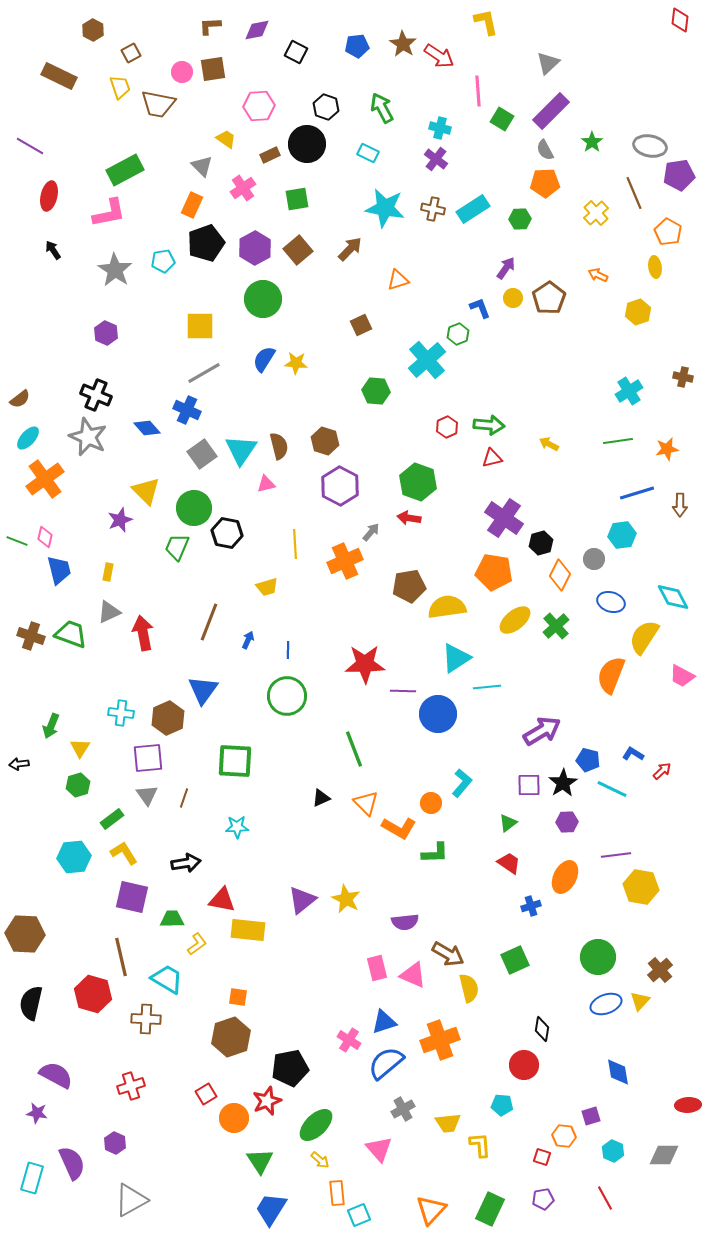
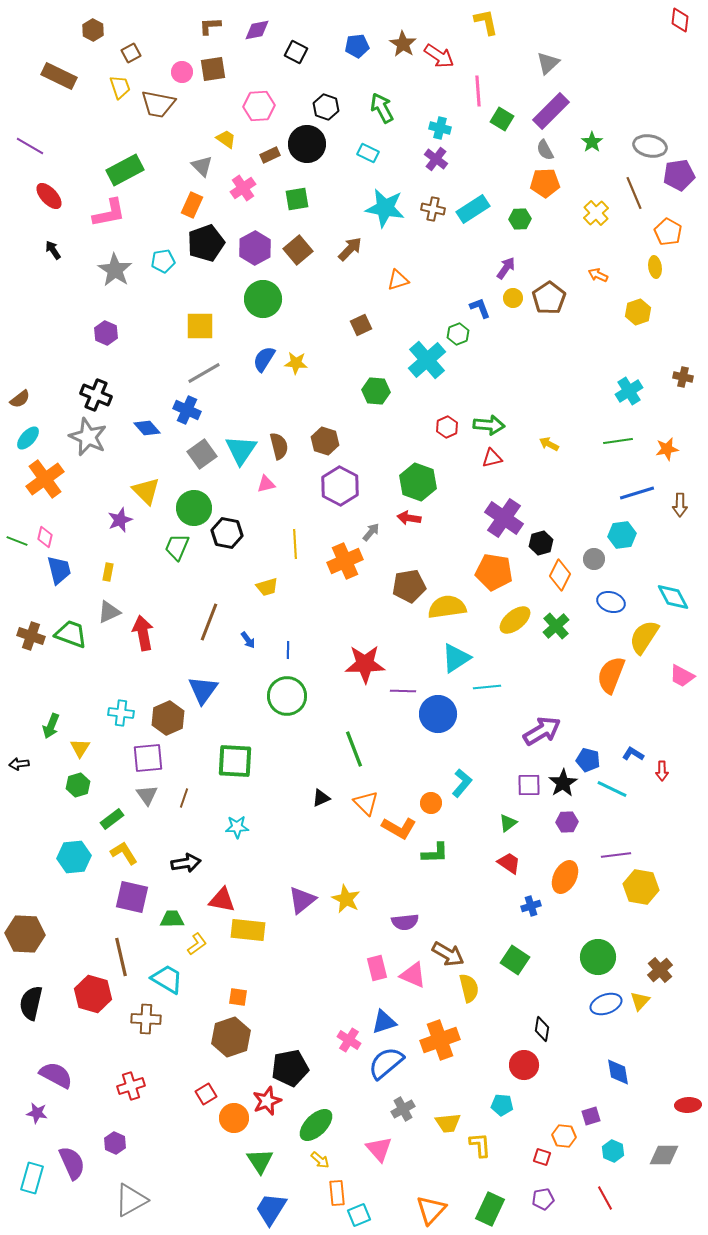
red ellipse at (49, 196): rotated 56 degrees counterclockwise
blue arrow at (248, 640): rotated 120 degrees clockwise
red arrow at (662, 771): rotated 132 degrees clockwise
green square at (515, 960): rotated 32 degrees counterclockwise
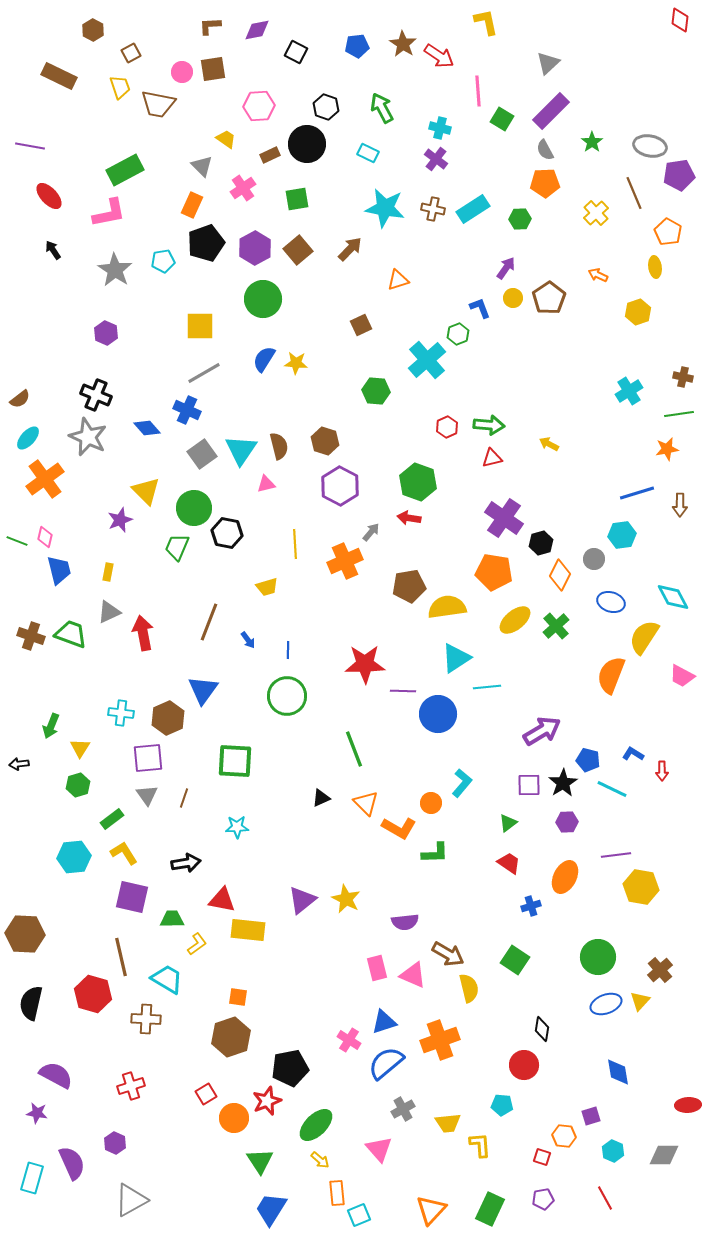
purple line at (30, 146): rotated 20 degrees counterclockwise
green line at (618, 441): moved 61 px right, 27 px up
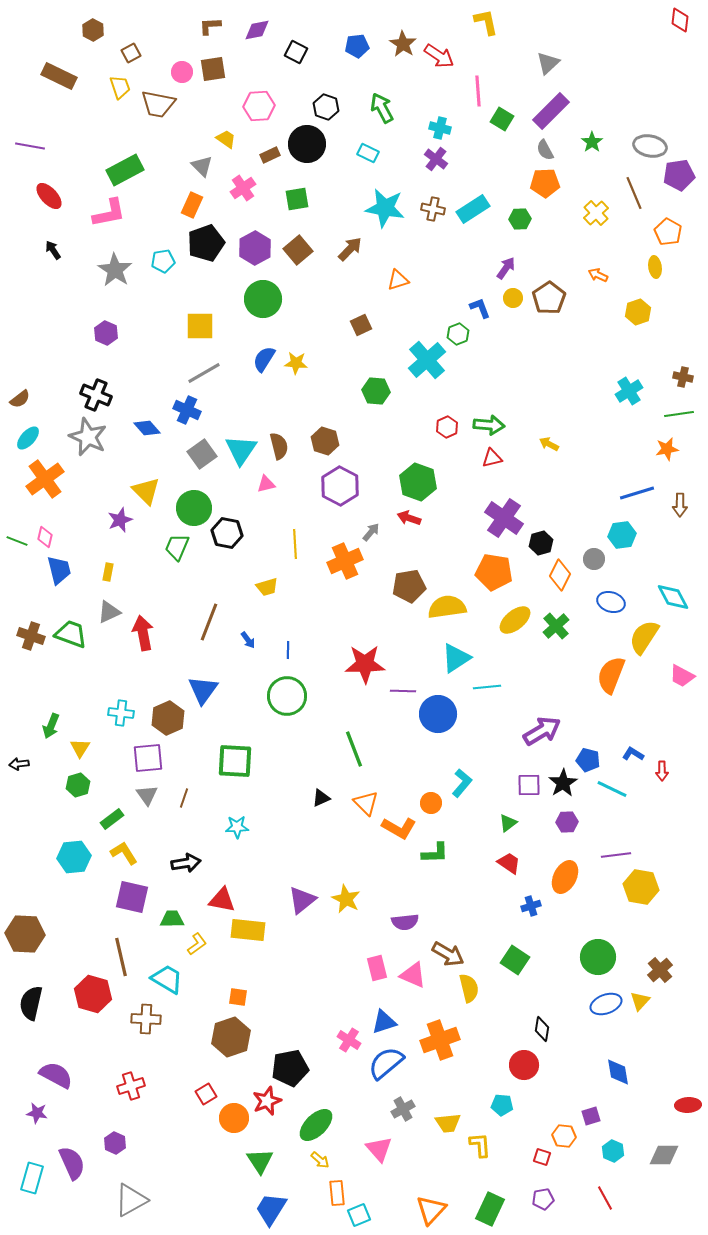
red arrow at (409, 518): rotated 10 degrees clockwise
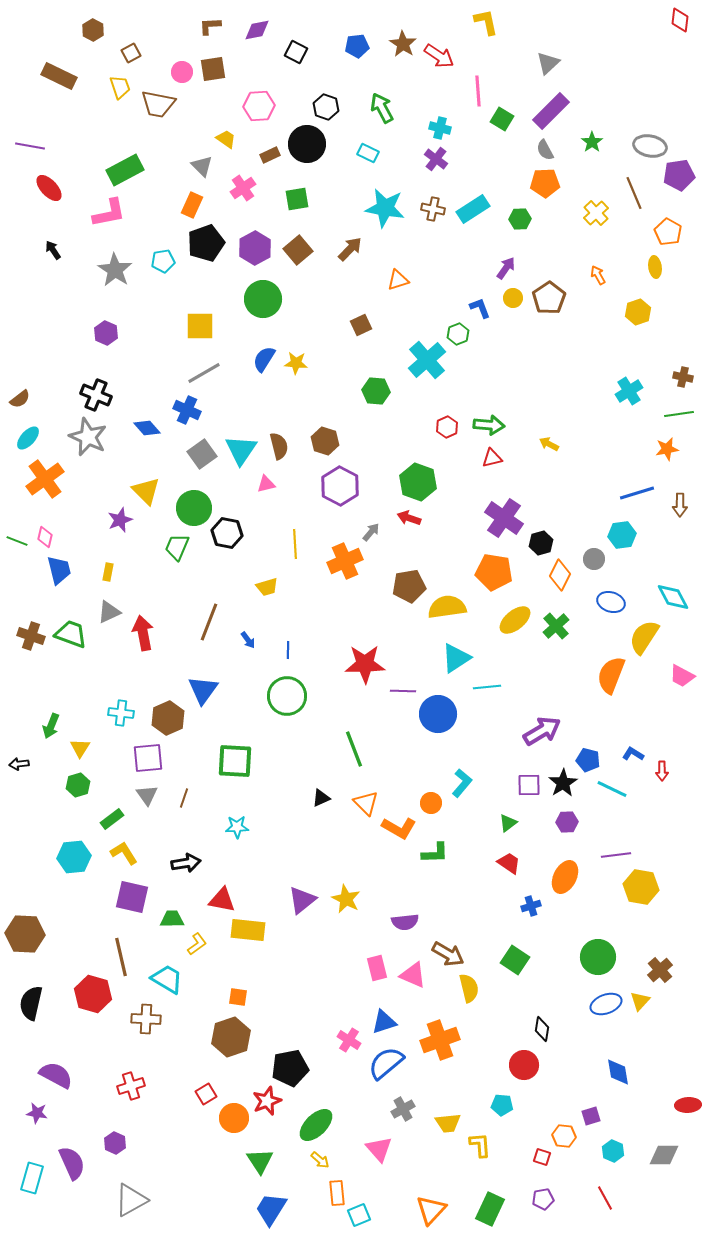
red ellipse at (49, 196): moved 8 px up
orange arrow at (598, 275): rotated 36 degrees clockwise
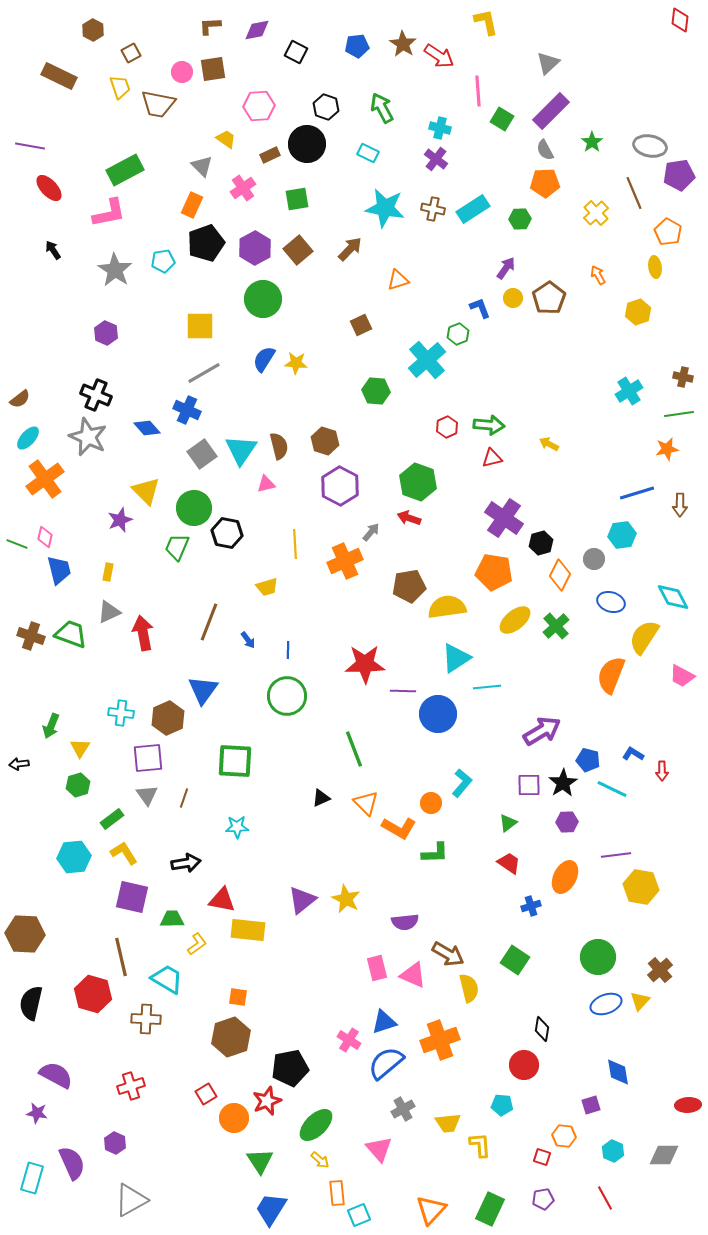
green line at (17, 541): moved 3 px down
purple square at (591, 1116): moved 11 px up
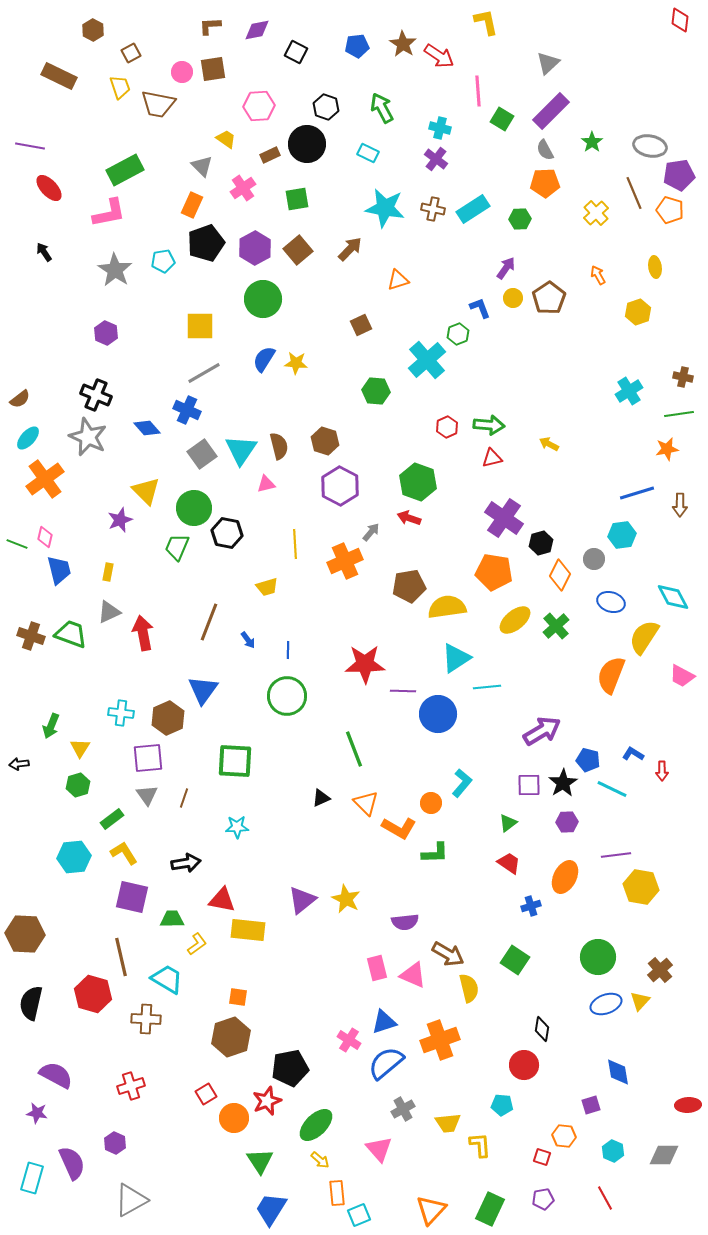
orange pentagon at (668, 232): moved 2 px right, 22 px up; rotated 12 degrees counterclockwise
black arrow at (53, 250): moved 9 px left, 2 px down
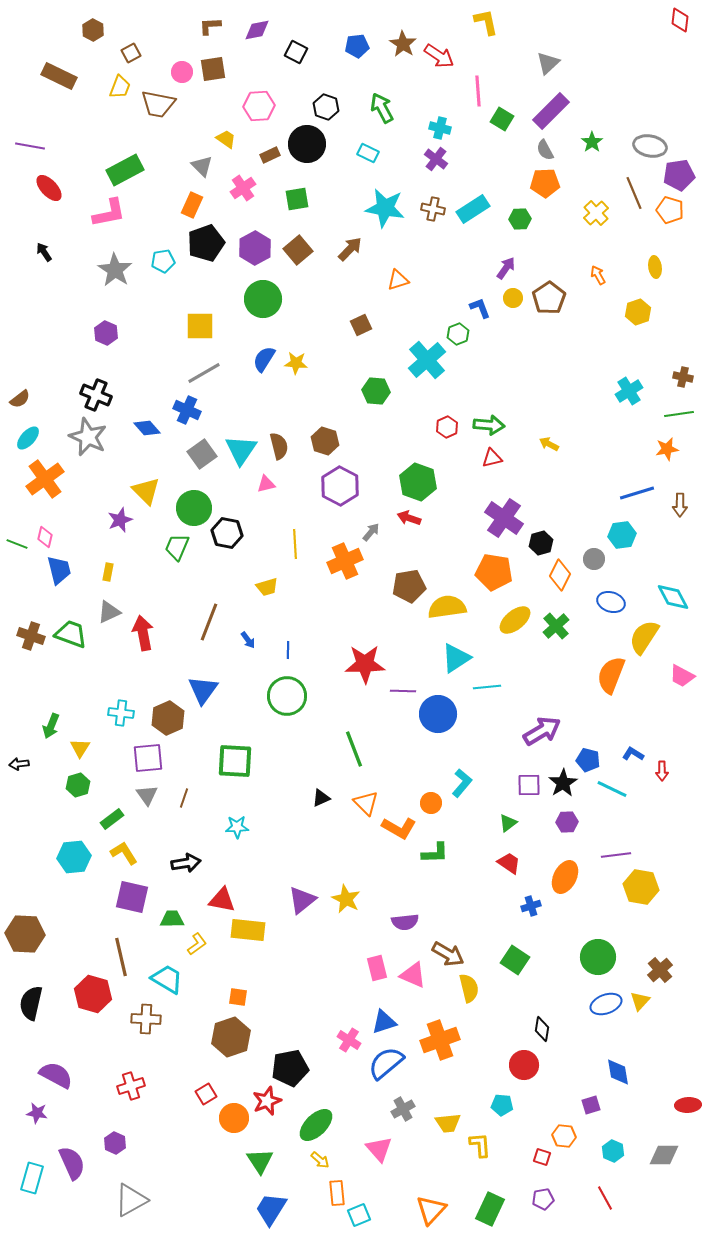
yellow trapezoid at (120, 87): rotated 40 degrees clockwise
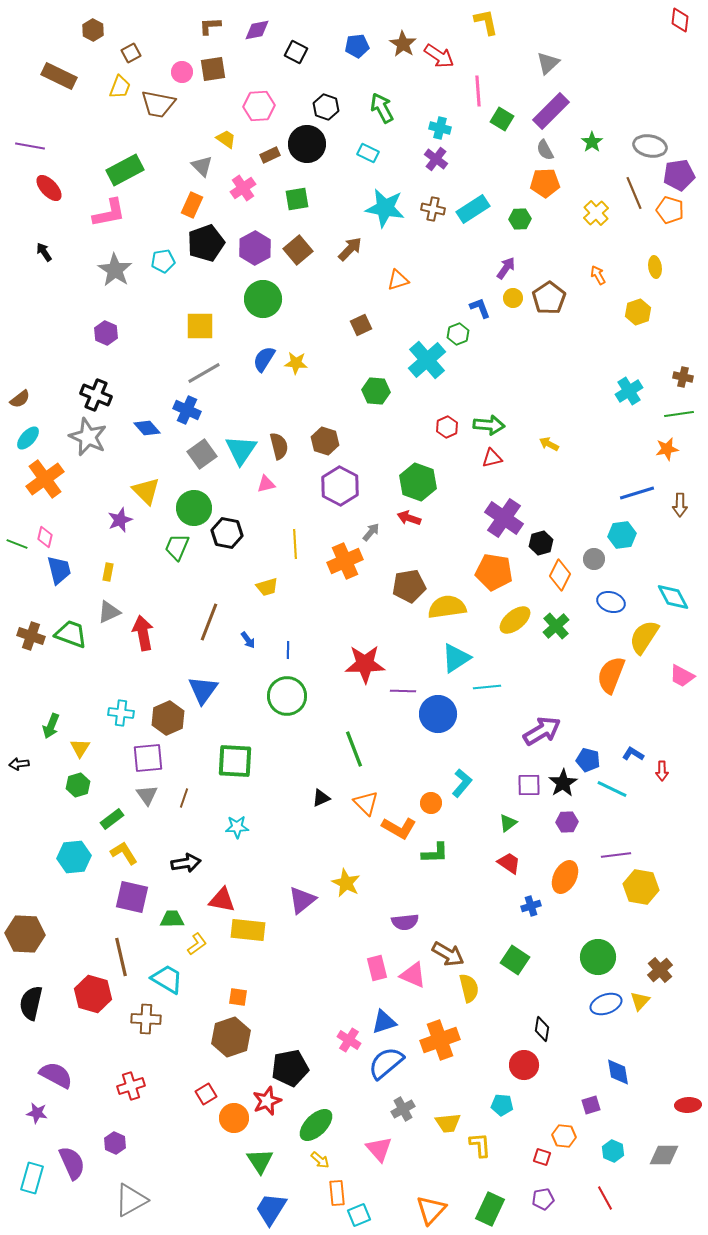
yellow star at (346, 899): moved 16 px up
